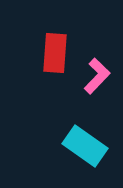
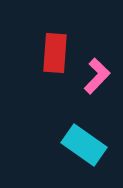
cyan rectangle: moved 1 px left, 1 px up
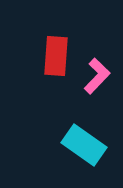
red rectangle: moved 1 px right, 3 px down
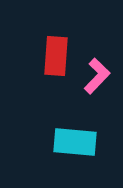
cyan rectangle: moved 9 px left, 3 px up; rotated 30 degrees counterclockwise
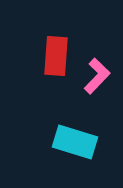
cyan rectangle: rotated 12 degrees clockwise
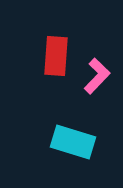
cyan rectangle: moved 2 px left
